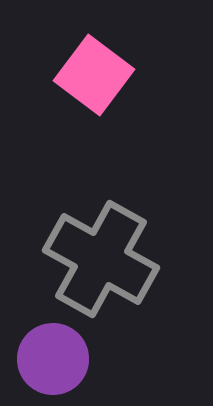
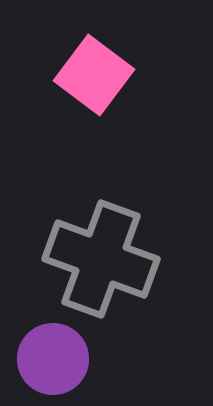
gray cross: rotated 9 degrees counterclockwise
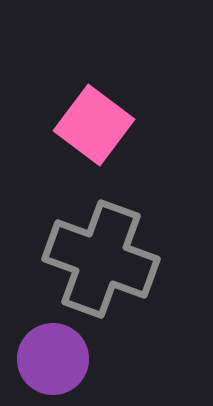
pink square: moved 50 px down
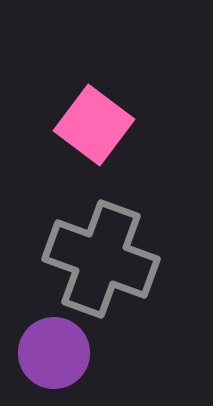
purple circle: moved 1 px right, 6 px up
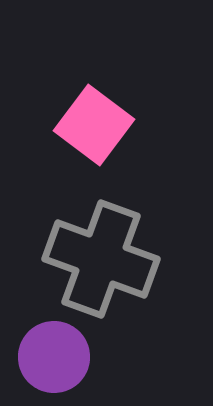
purple circle: moved 4 px down
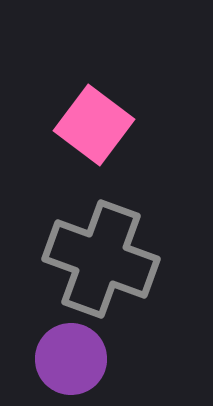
purple circle: moved 17 px right, 2 px down
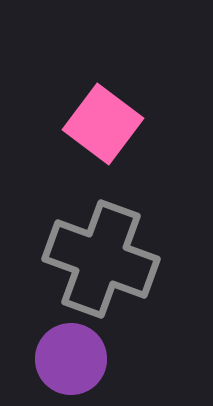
pink square: moved 9 px right, 1 px up
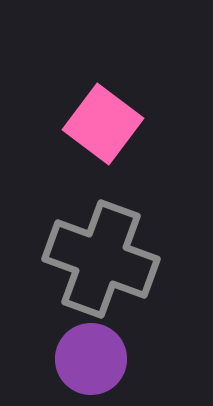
purple circle: moved 20 px right
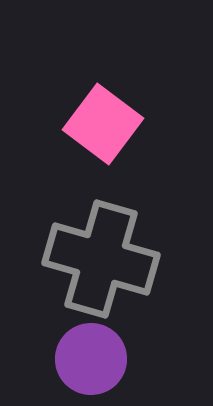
gray cross: rotated 4 degrees counterclockwise
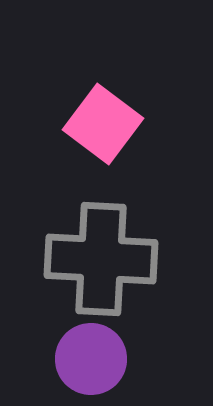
gray cross: rotated 13 degrees counterclockwise
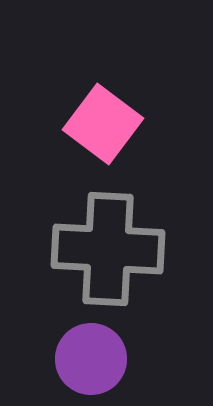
gray cross: moved 7 px right, 10 px up
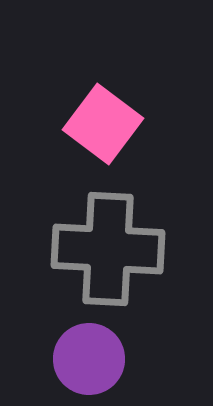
purple circle: moved 2 px left
